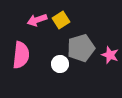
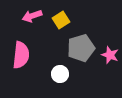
pink arrow: moved 5 px left, 4 px up
white circle: moved 10 px down
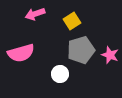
pink arrow: moved 3 px right, 2 px up
yellow square: moved 11 px right, 1 px down
gray pentagon: moved 2 px down
pink semicircle: moved 2 px up; rotated 68 degrees clockwise
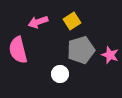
pink arrow: moved 3 px right, 8 px down
pink semicircle: moved 3 px left, 3 px up; rotated 92 degrees clockwise
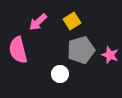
pink arrow: rotated 24 degrees counterclockwise
